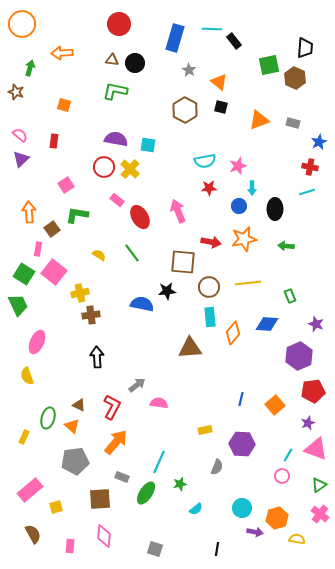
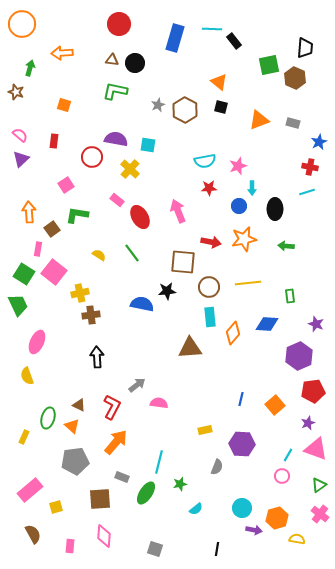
gray star at (189, 70): moved 31 px left, 35 px down; rotated 16 degrees clockwise
red circle at (104, 167): moved 12 px left, 10 px up
green rectangle at (290, 296): rotated 16 degrees clockwise
cyan line at (159, 462): rotated 10 degrees counterclockwise
purple arrow at (255, 532): moved 1 px left, 2 px up
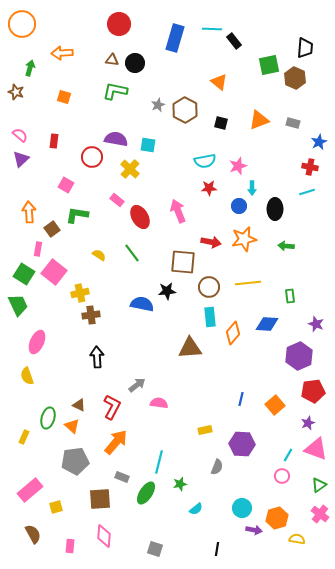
orange square at (64, 105): moved 8 px up
black square at (221, 107): moved 16 px down
pink square at (66, 185): rotated 28 degrees counterclockwise
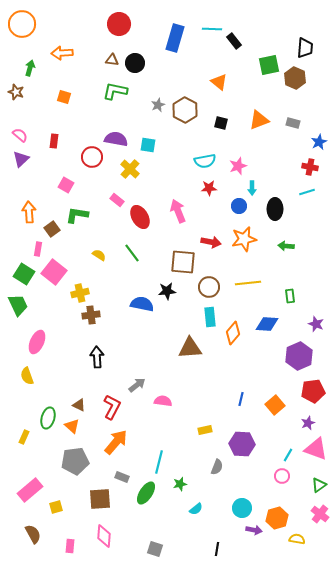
pink semicircle at (159, 403): moved 4 px right, 2 px up
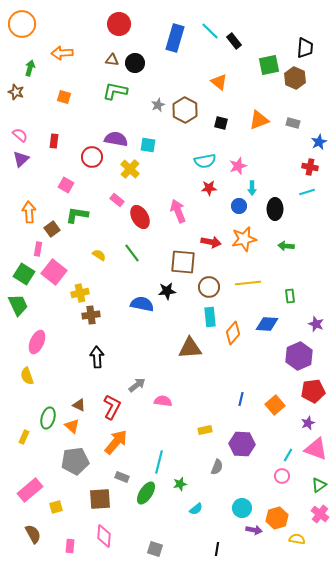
cyan line at (212, 29): moved 2 px left, 2 px down; rotated 42 degrees clockwise
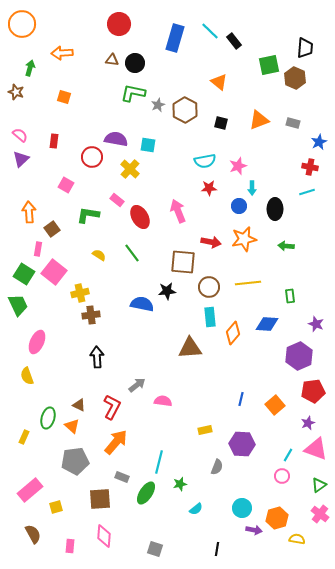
green L-shape at (115, 91): moved 18 px right, 2 px down
green L-shape at (77, 215): moved 11 px right
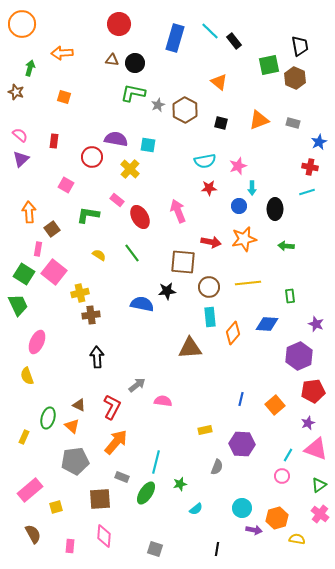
black trapezoid at (305, 48): moved 5 px left, 2 px up; rotated 15 degrees counterclockwise
cyan line at (159, 462): moved 3 px left
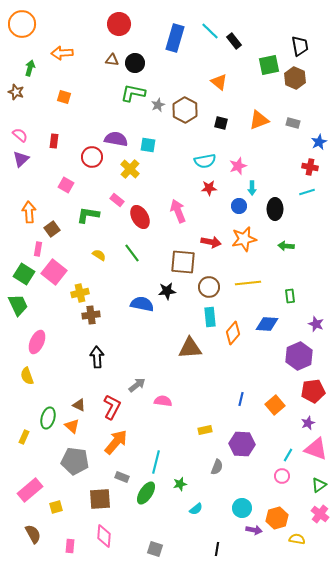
gray pentagon at (75, 461): rotated 16 degrees clockwise
